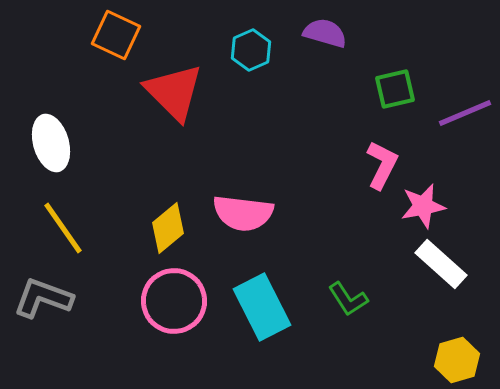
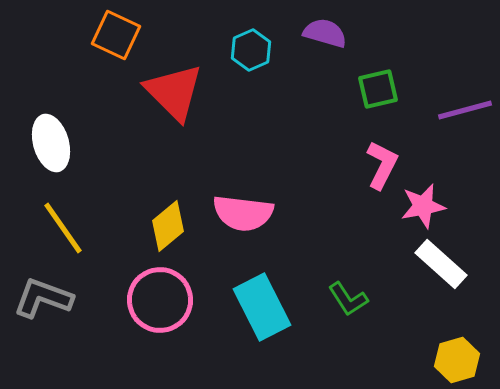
green square: moved 17 px left
purple line: moved 3 px up; rotated 8 degrees clockwise
yellow diamond: moved 2 px up
pink circle: moved 14 px left, 1 px up
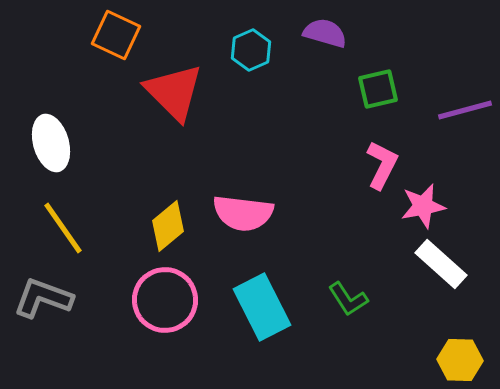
pink circle: moved 5 px right
yellow hexagon: moved 3 px right; rotated 18 degrees clockwise
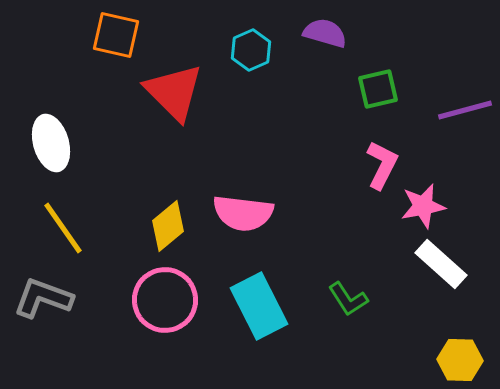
orange square: rotated 12 degrees counterclockwise
cyan rectangle: moved 3 px left, 1 px up
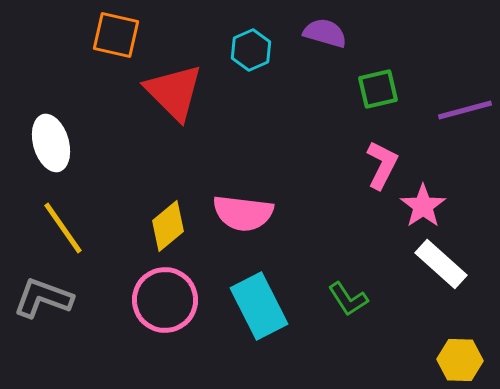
pink star: rotated 24 degrees counterclockwise
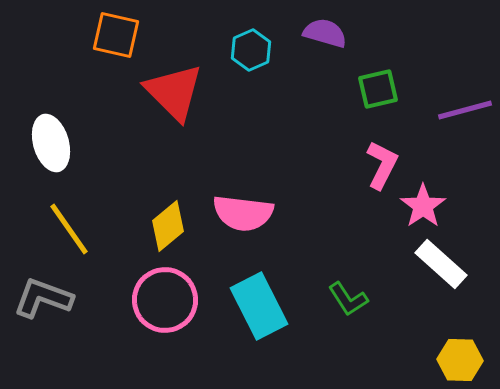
yellow line: moved 6 px right, 1 px down
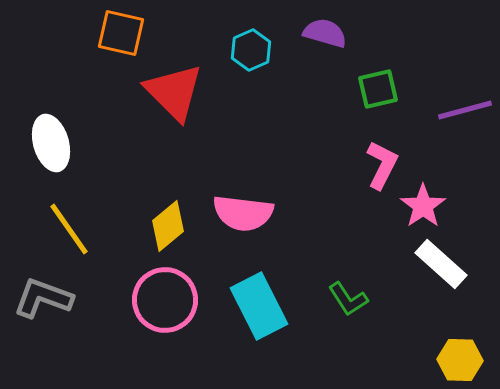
orange square: moved 5 px right, 2 px up
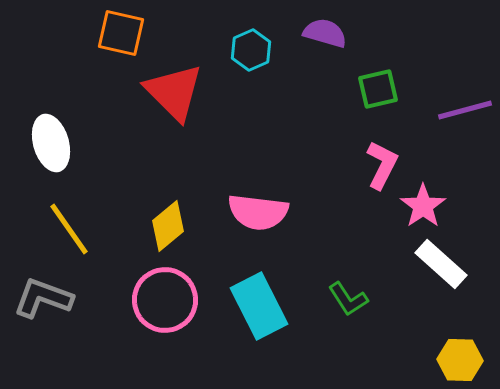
pink semicircle: moved 15 px right, 1 px up
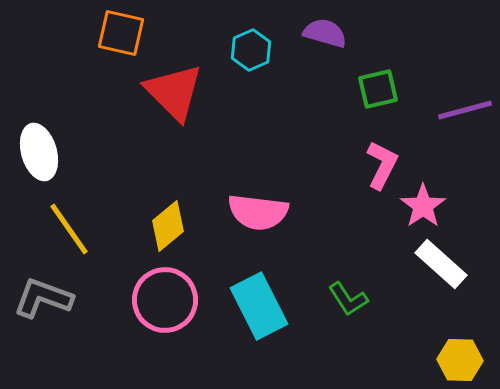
white ellipse: moved 12 px left, 9 px down
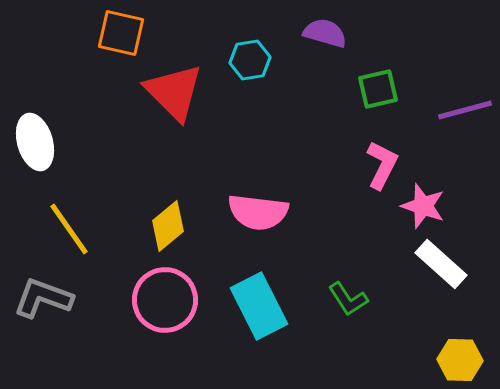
cyan hexagon: moved 1 px left, 10 px down; rotated 15 degrees clockwise
white ellipse: moved 4 px left, 10 px up
pink star: rotated 18 degrees counterclockwise
